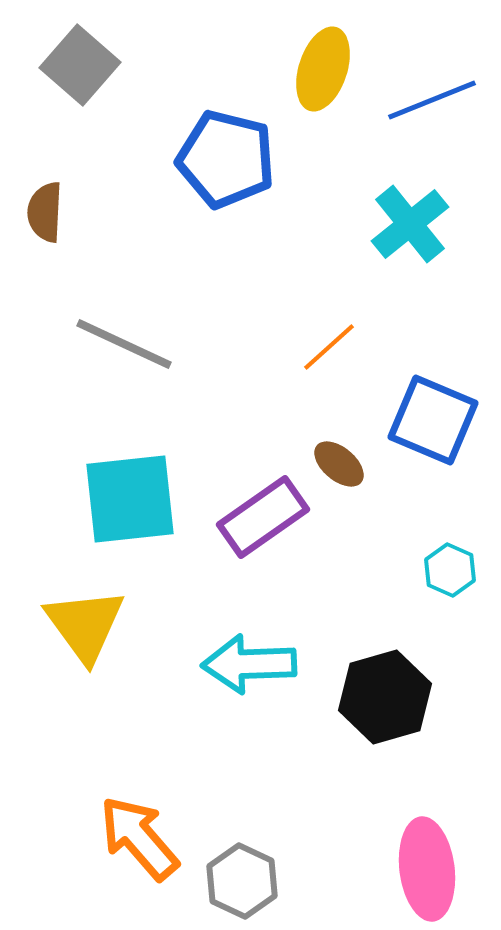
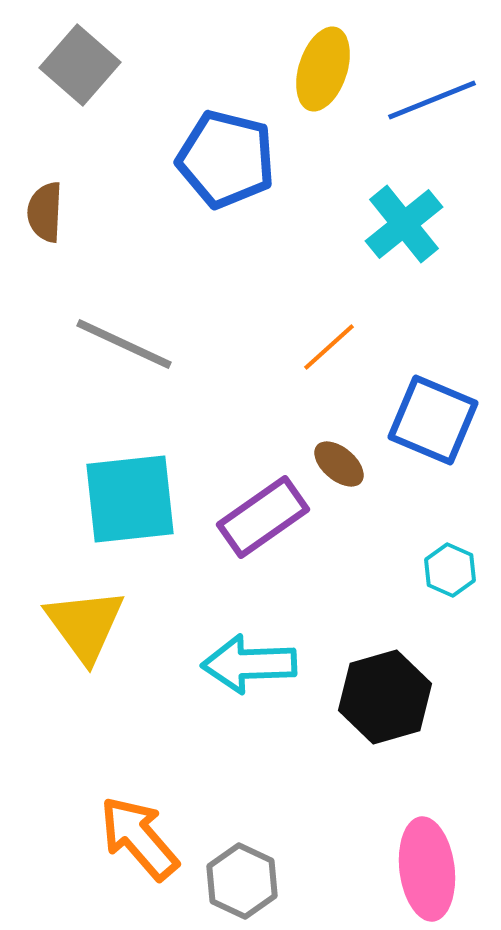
cyan cross: moved 6 px left
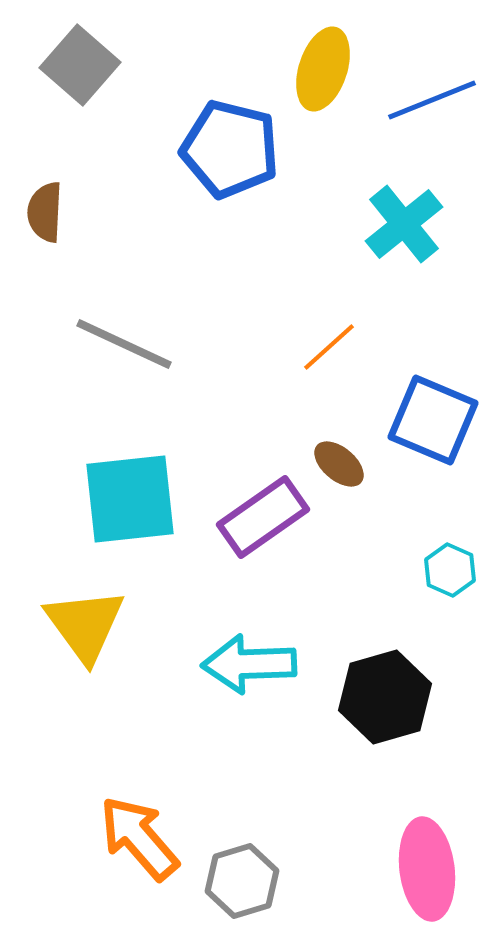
blue pentagon: moved 4 px right, 10 px up
gray hexagon: rotated 18 degrees clockwise
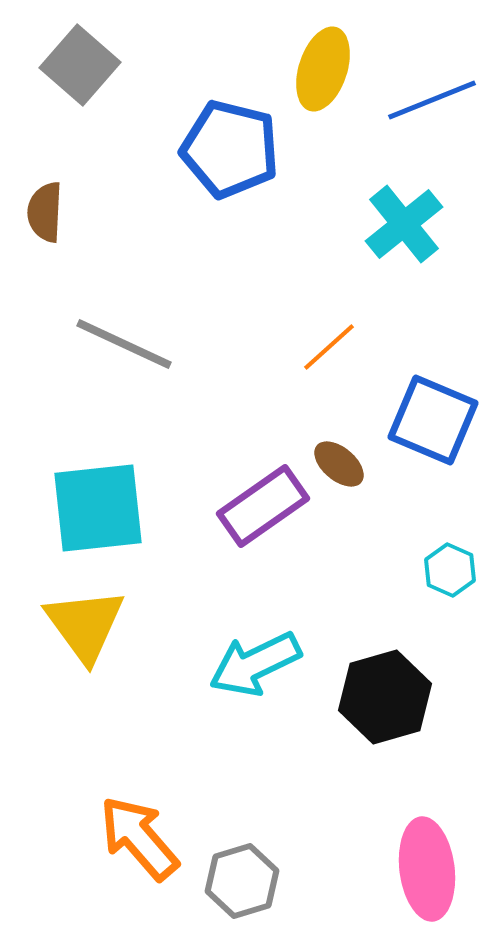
cyan square: moved 32 px left, 9 px down
purple rectangle: moved 11 px up
cyan arrow: moved 6 px right; rotated 24 degrees counterclockwise
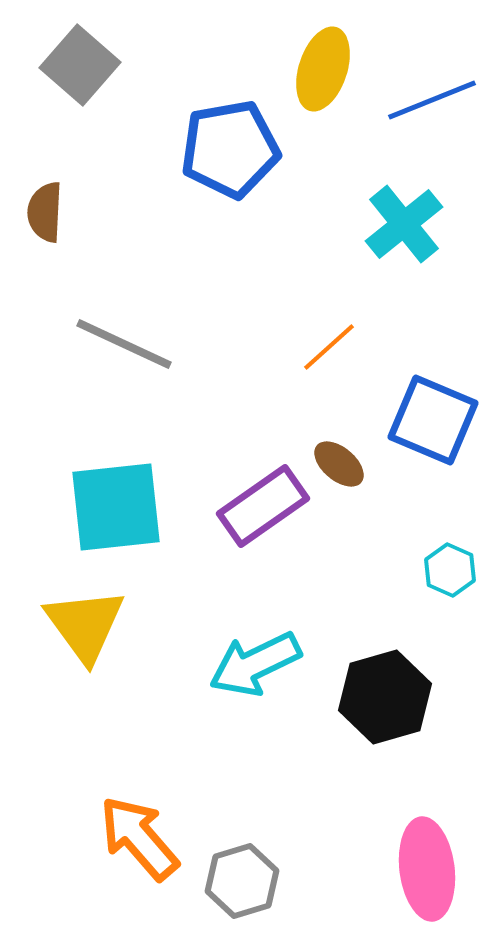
blue pentagon: rotated 24 degrees counterclockwise
cyan square: moved 18 px right, 1 px up
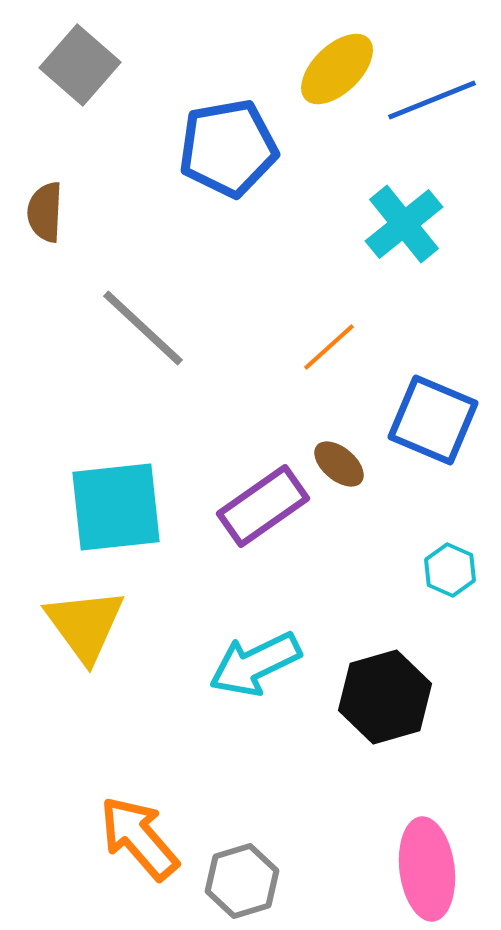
yellow ellipse: moved 14 px right; rotated 28 degrees clockwise
blue pentagon: moved 2 px left, 1 px up
gray line: moved 19 px right, 16 px up; rotated 18 degrees clockwise
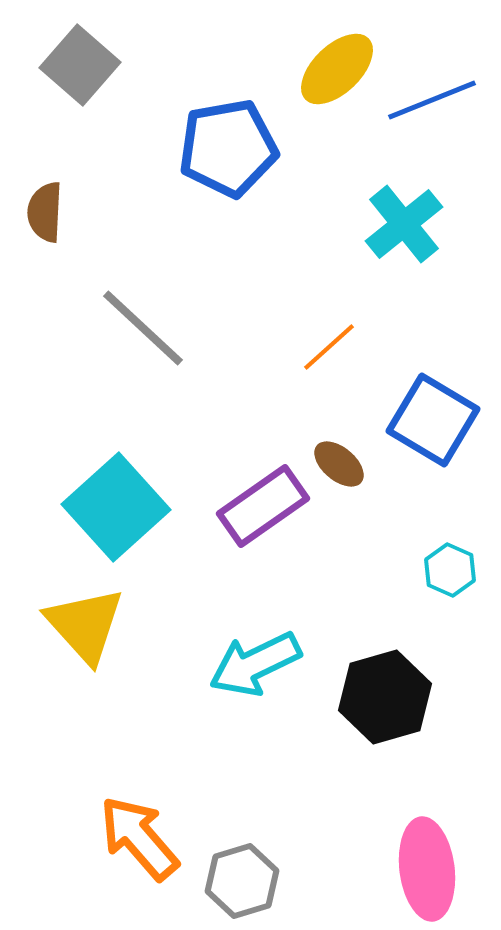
blue square: rotated 8 degrees clockwise
cyan square: rotated 36 degrees counterclockwise
yellow triangle: rotated 6 degrees counterclockwise
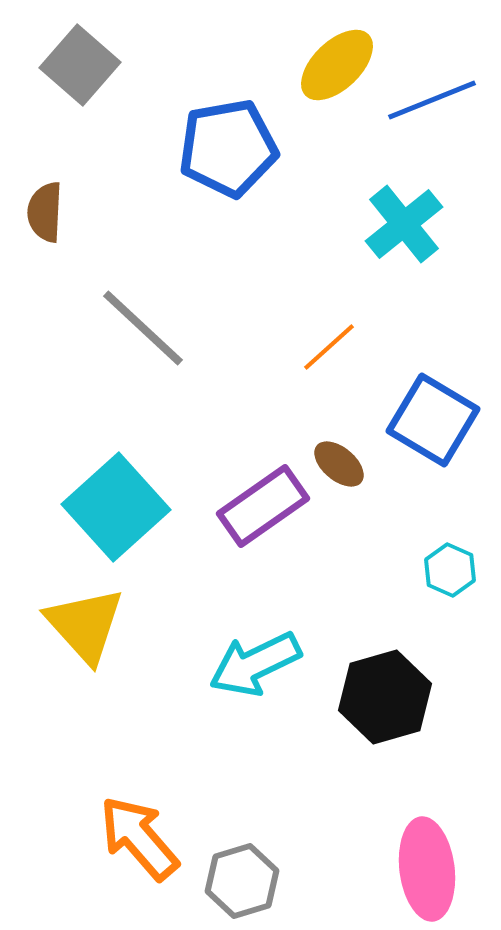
yellow ellipse: moved 4 px up
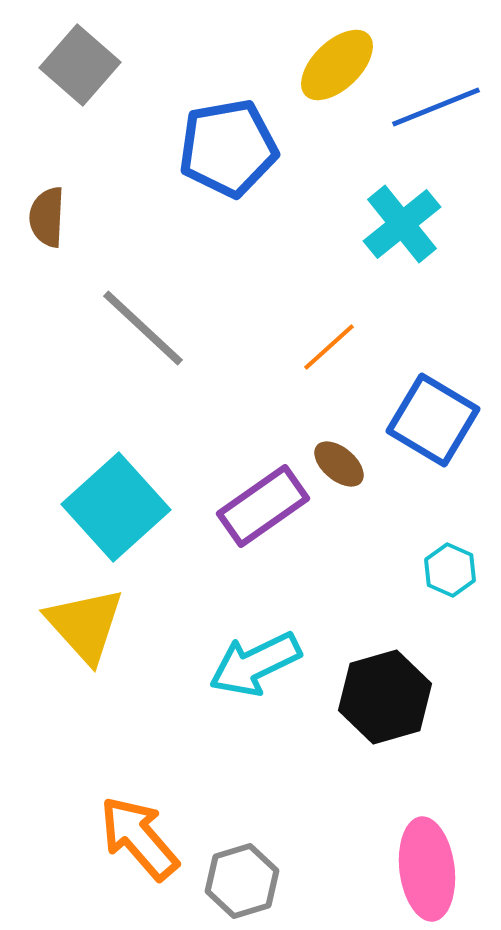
blue line: moved 4 px right, 7 px down
brown semicircle: moved 2 px right, 5 px down
cyan cross: moved 2 px left
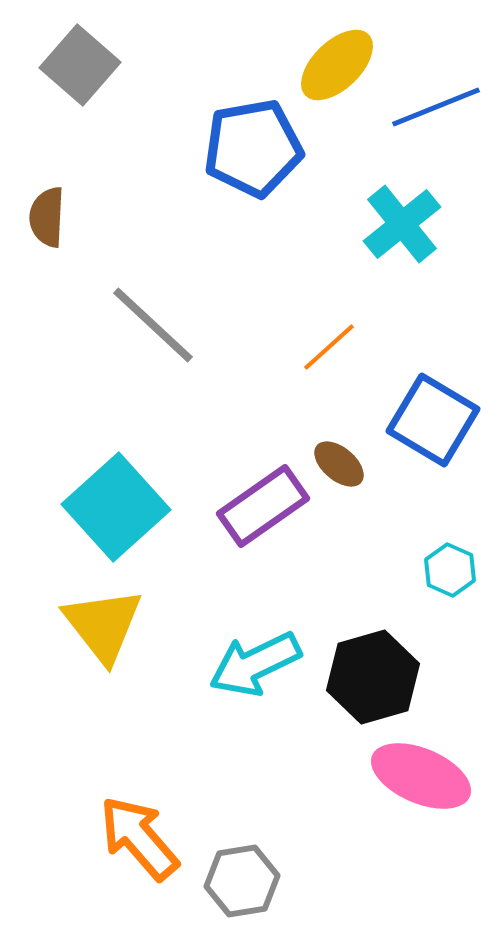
blue pentagon: moved 25 px right
gray line: moved 10 px right, 3 px up
yellow triangle: moved 18 px right; rotated 4 degrees clockwise
black hexagon: moved 12 px left, 20 px up
pink ellipse: moved 6 px left, 93 px up; rotated 60 degrees counterclockwise
gray hexagon: rotated 8 degrees clockwise
